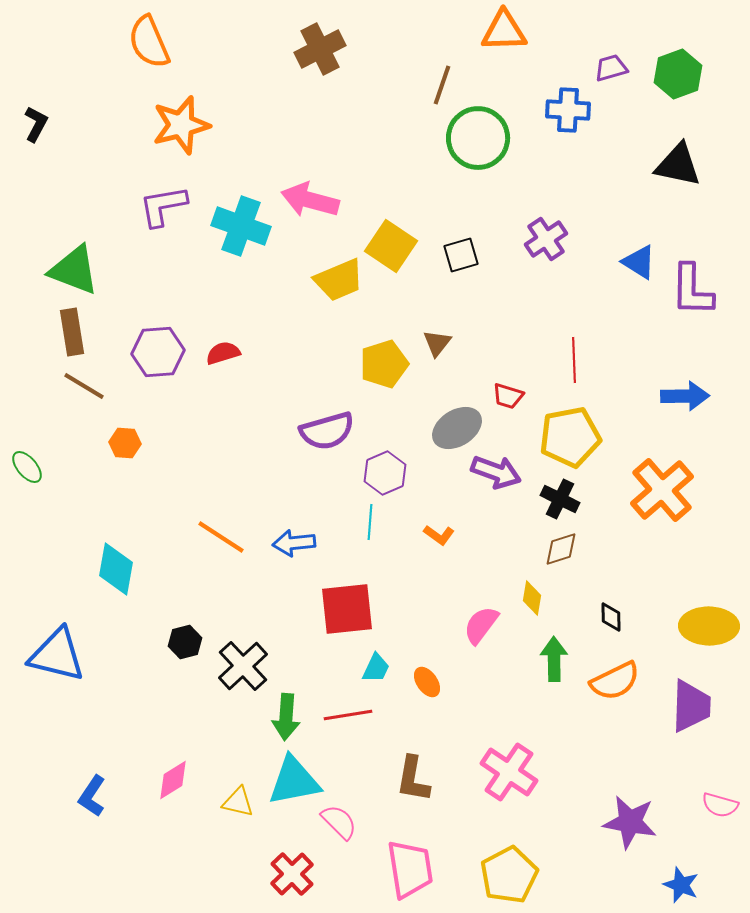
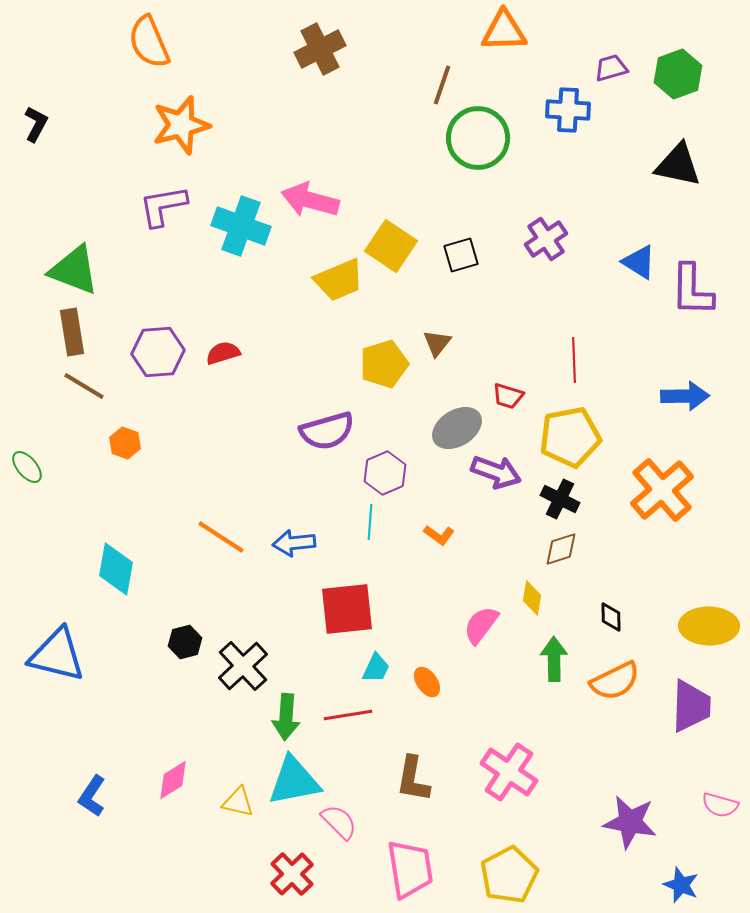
orange hexagon at (125, 443): rotated 16 degrees clockwise
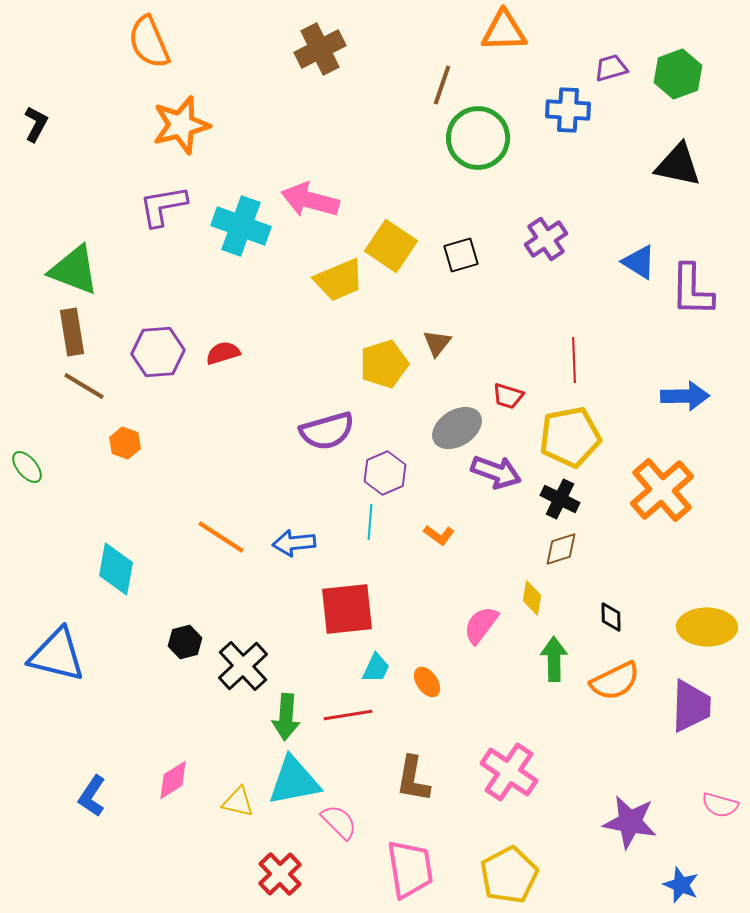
yellow ellipse at (709, 626): moved 2 px left, 1 px down
red cross at (292, 874): moved 12 px left
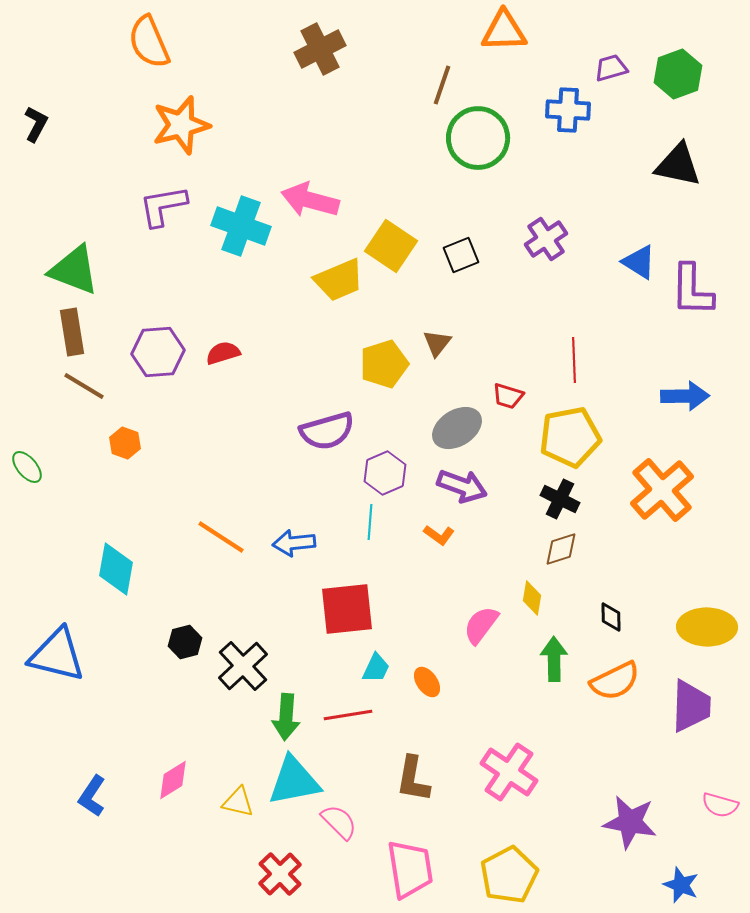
black square at (461, 255): rotated 6 degrees counterclockwise
purple arrow at (496, 472): moved 34 px left, 14 px down
